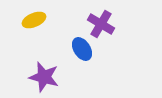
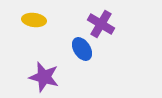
yellow ellipse: rotated 30 degrees clockwise
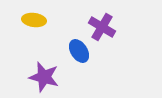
purple cross: moved 1 px right, 3 px down
blue ellipse: moved 3 px left, 2 px down
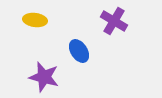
yellow ellipse: moved 1 px right
purple cross: moved 12 px right, 6 px up
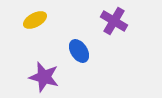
yellow ellipse: rotated 35 degrees counterclockwise
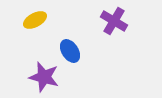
blue ellipse: moved 9 px left
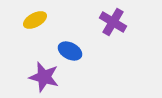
purple cross: moved 1 px left, 1 px down
blue ellipse: rotated 30 degrees counterclockwise
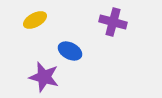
purple cross: rotated 16 degrees counterclockwise
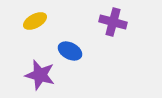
yellow ellipse: moved 1 px down
purple star: moved 4 px left, 2 px up
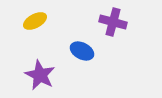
blue ellipse: moved 12 px right
purple star: rotated 12 degrees clockwise
